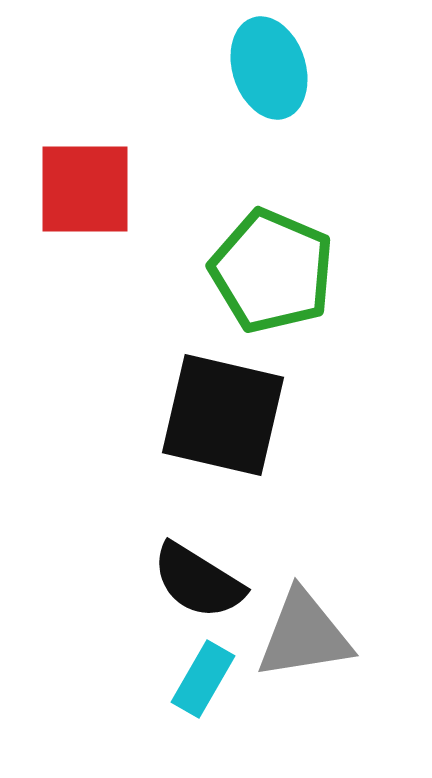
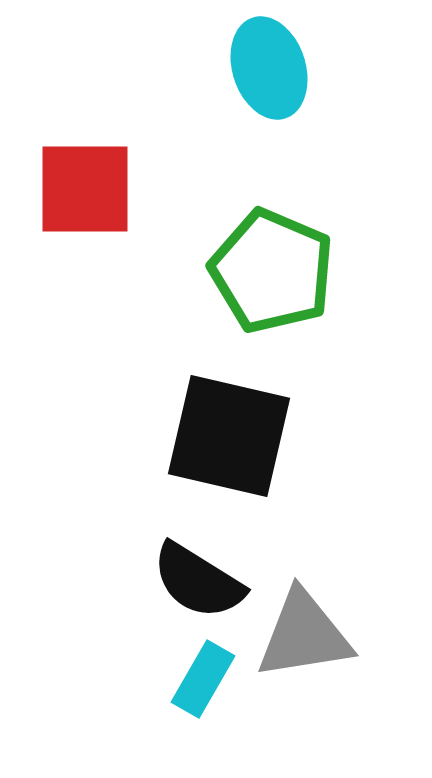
black square: moved 6 px right, 21 px down
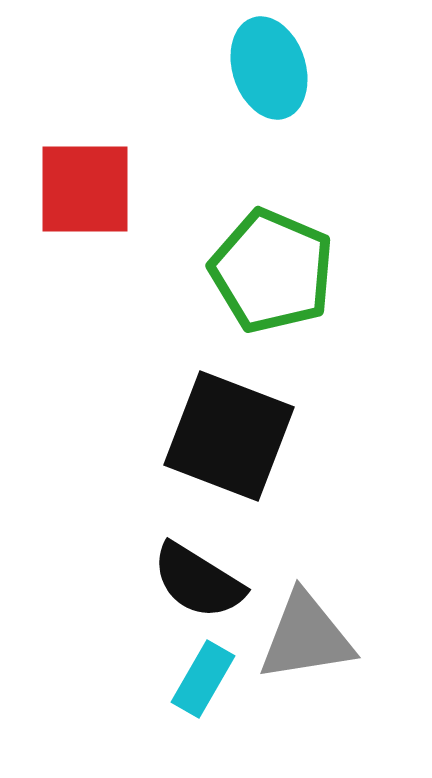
black square: rotated 8 degrees clockwise
gray triangle: moved 2 px right, 2 px down
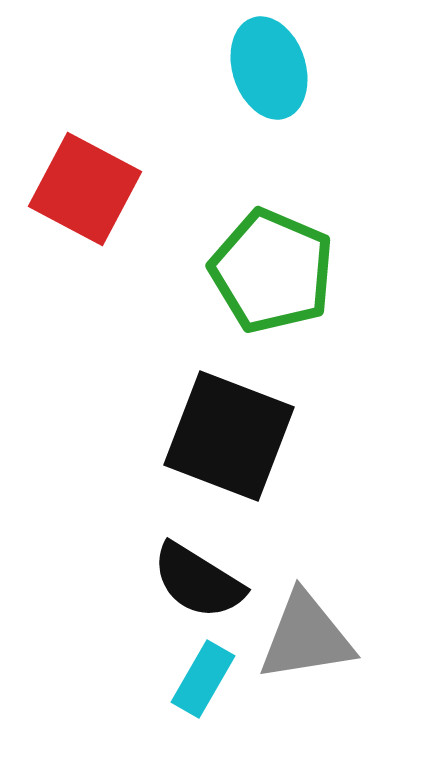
red square: rotated 28 degrees clockwise
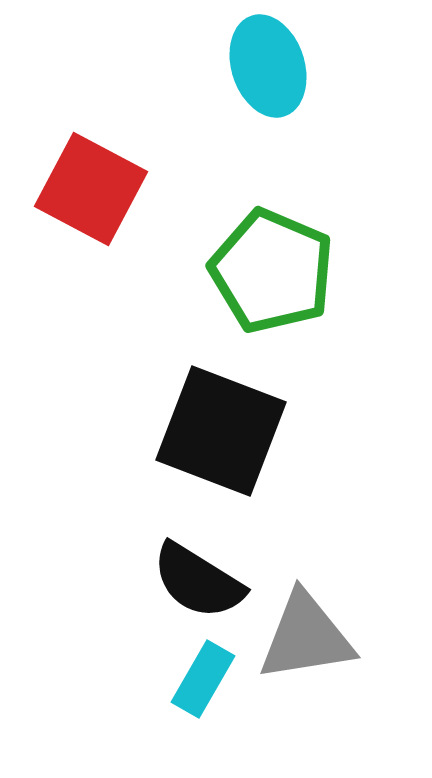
cyan ellipse: moved 1 px left, 2 px up
red square: moved 6 px right
black square: moved 8 px left, 5 px up
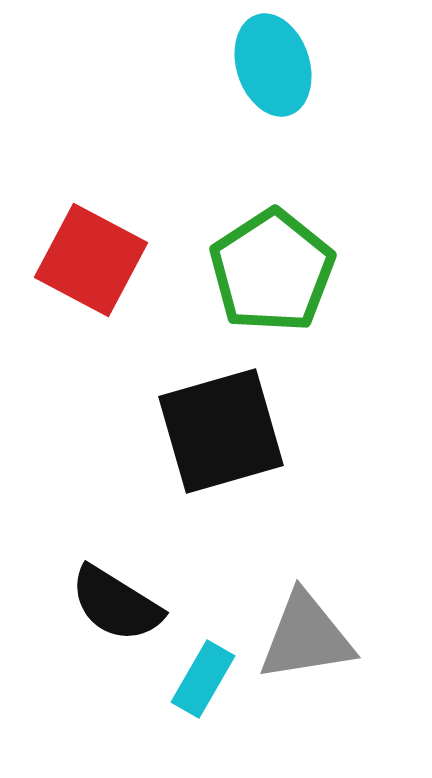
cyan ellipse: moved 5 px right, 1 px up
red square: moved 71 px down
green pentagon: rotated 16 degrees clockwise
black square: rotated 37 degrees counterclockwise
black semicircle: moved 82 px left, 23 px down
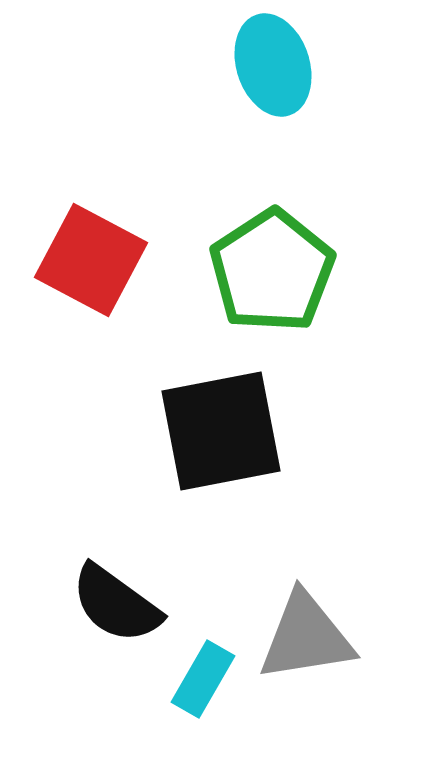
black square: rotated 5 degrees clockwise
black semicircle: rotated 4 degrees clockwise
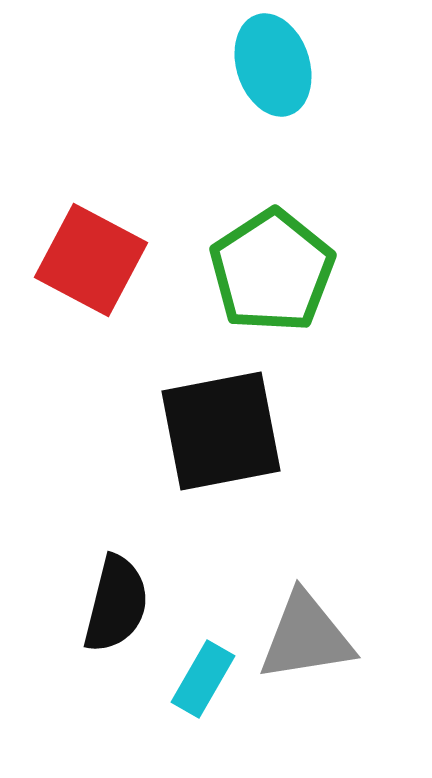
black semicircle: rotated 112 degrees counterclockwise
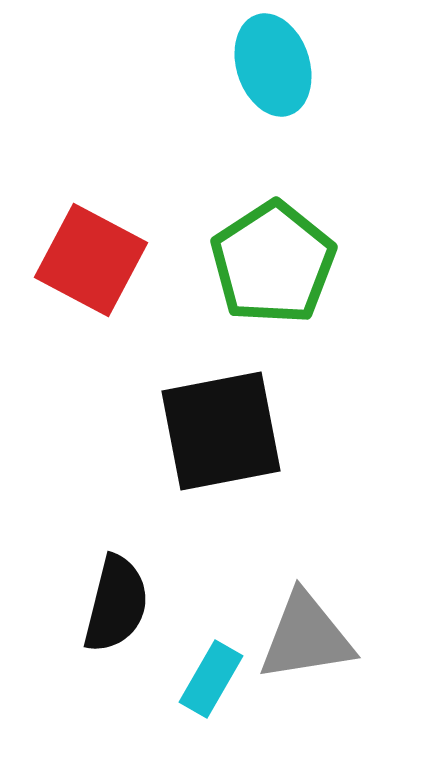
green pentagon: moved 1 px right, 8 px up
cyan rectangle: moved 8 px right
